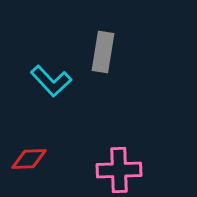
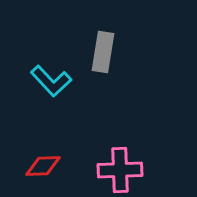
red diamond: moved 14 px right, 7 px down
pink cross: moved 1 px right
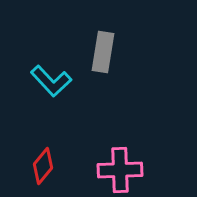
red diamond: rotated 48 degrees counterclockwise
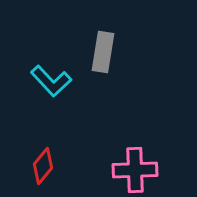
pink cross: moved 15 px right
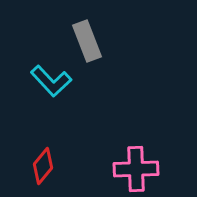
gray rectangle: moved 16 px left, 11 px up; rotated 30 degrees counterclockwise
pink cross: moved 1 px right, 1 px up
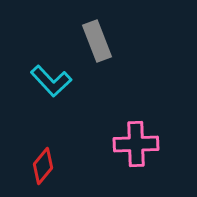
gray rectangle: moved 10 px right
pink cross: moved 25 px up
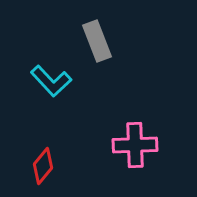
pink cross: moved 1 px left, 1 px down
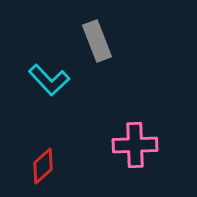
cyan L-shape: moved 2 px left, 1 px up
red diamond: rotated 9 degrees clockwise
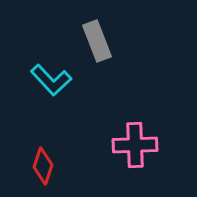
cyan L-shape: moved 2 px right
red diamond: rotated 30 degrees counterclockwise
